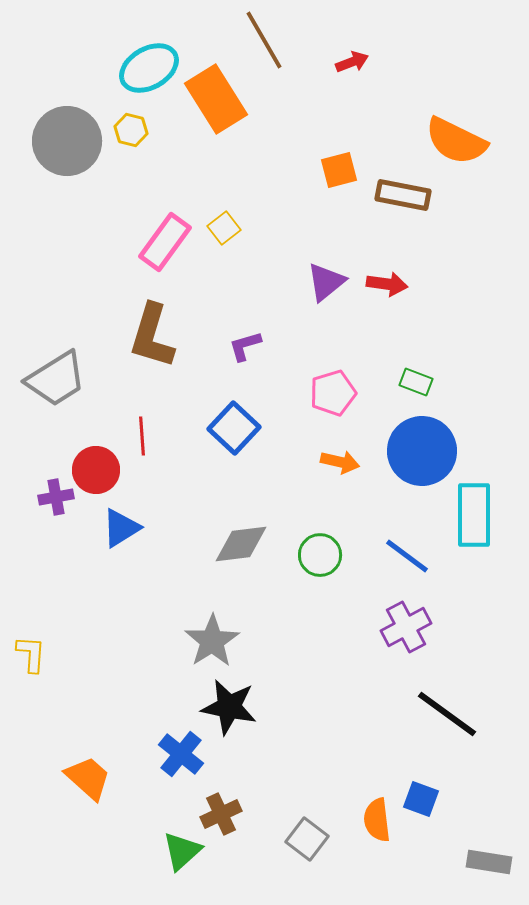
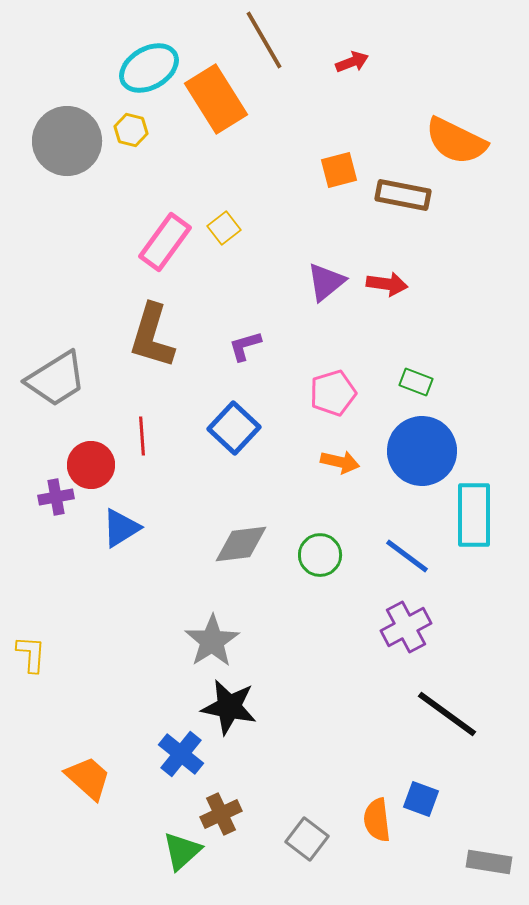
red circle at (96, 470): moved 5 px left, 5 px up
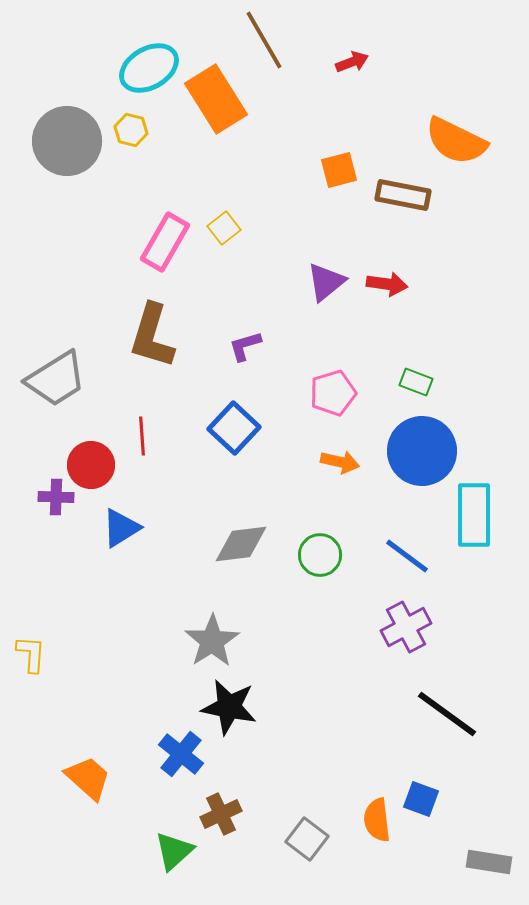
pink rectangle at (165, 242): rotated 6 degrees counterclockwise
purple cross at (56, 497): rotated 12 degrees clockwise
green triangle at (182, 851): moved 8 px left
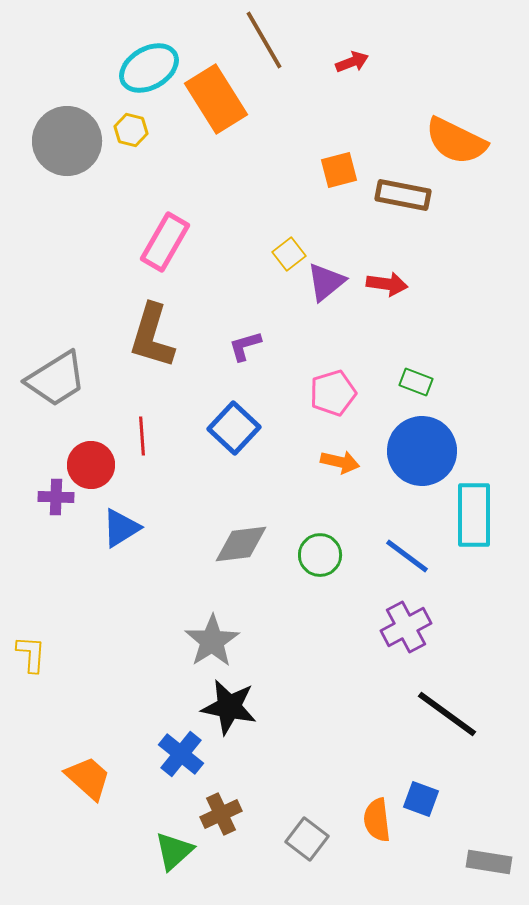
yellow square at (224, 228): moved 65 px right, 26 px down
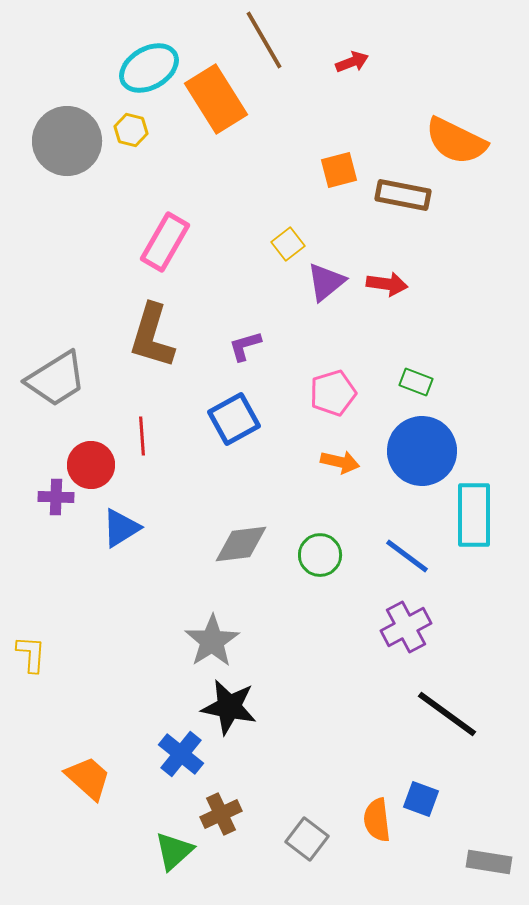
yellow square at (289, 254): moved 1 px left, 10 px up
blue square at (234, 428): moved 9 px up; rotated 18 degrees clockwise
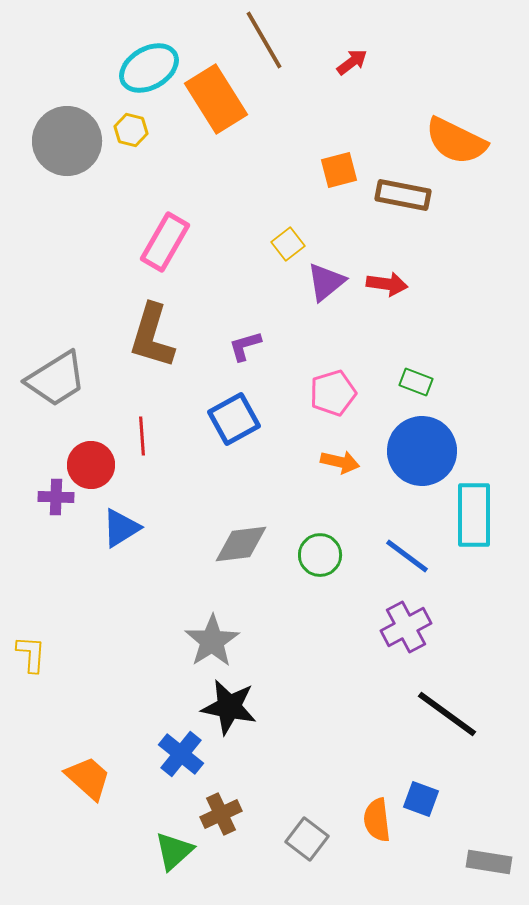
red arrow at (352, 62): rotated 16 degrees counterclockwise
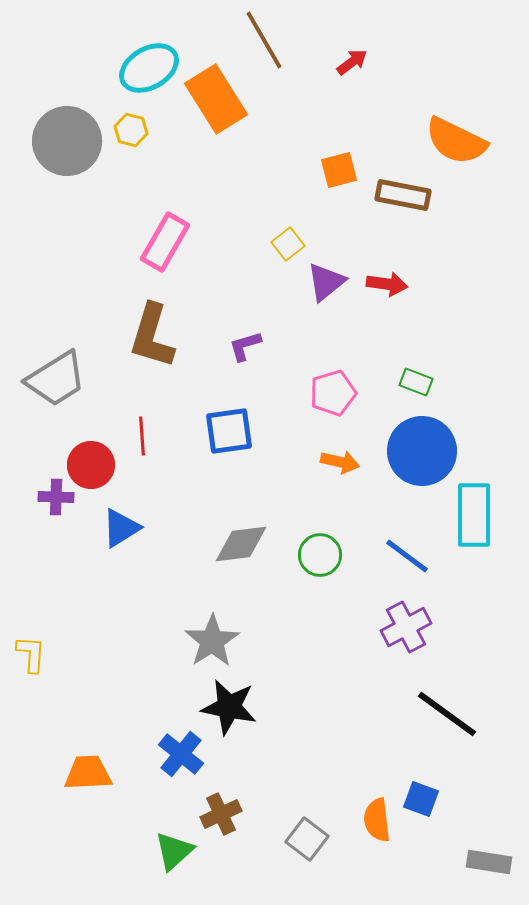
blue square at (234, 419): moved 5 px left, 12 px down; rotated 21 degrees clockwise
orange trapezoid at (88, 778): moved 5 px up; rotated 45 degrees counterclockwise
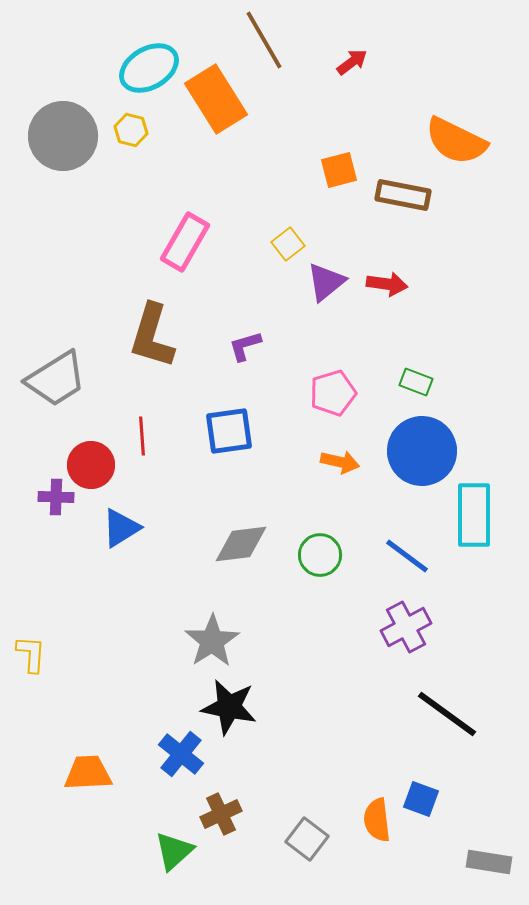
gray circle at (67, 141): moved 4 px left, 5 px up
pink rectangle at (165, 242): moved 20 px right
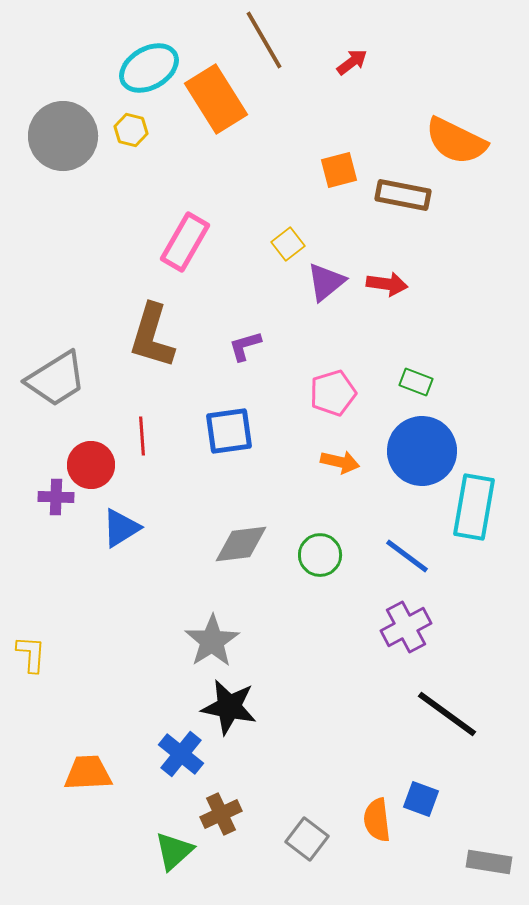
cyan rectangle at (474, 515): moved 8 px up; rotated 10 degrees clockwise
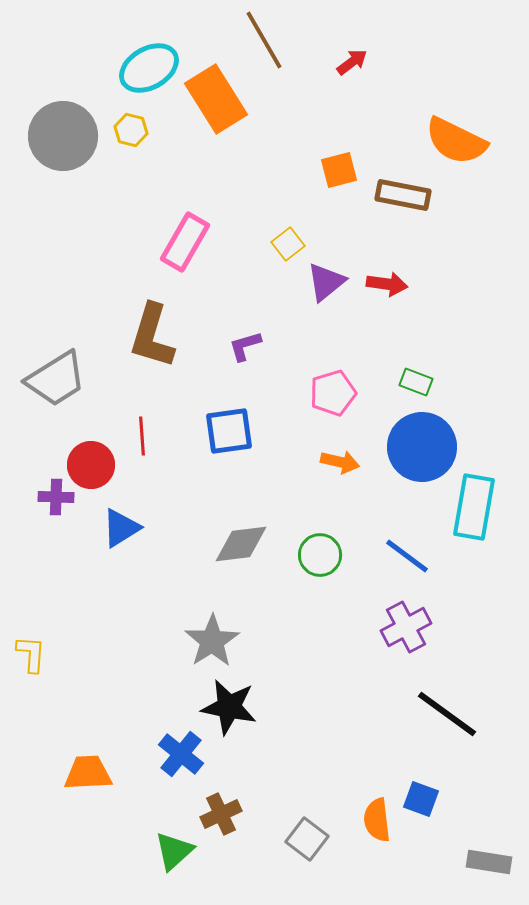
blue circle at (422, 451): moved 4 px up
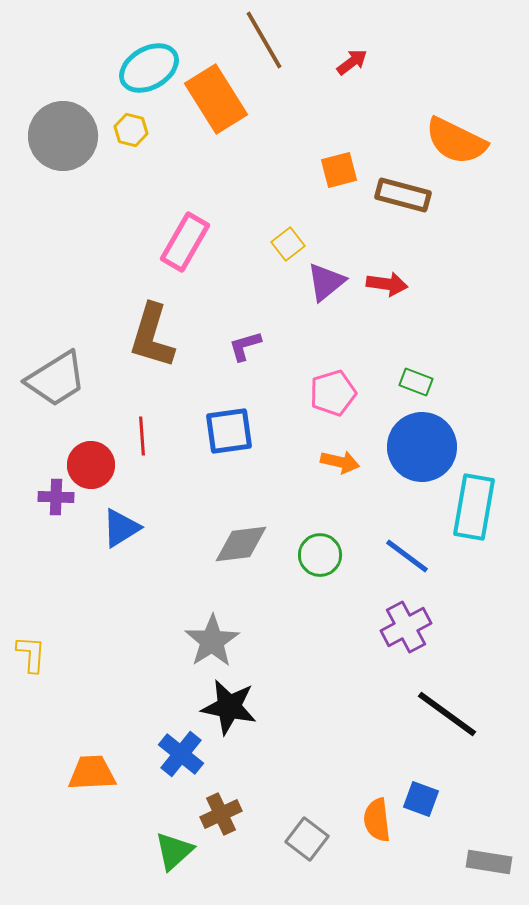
brown rectangle at (403, 195): rotated 4 degrees clockwise
orange trapezoid at (88, 773): moved 4 px right
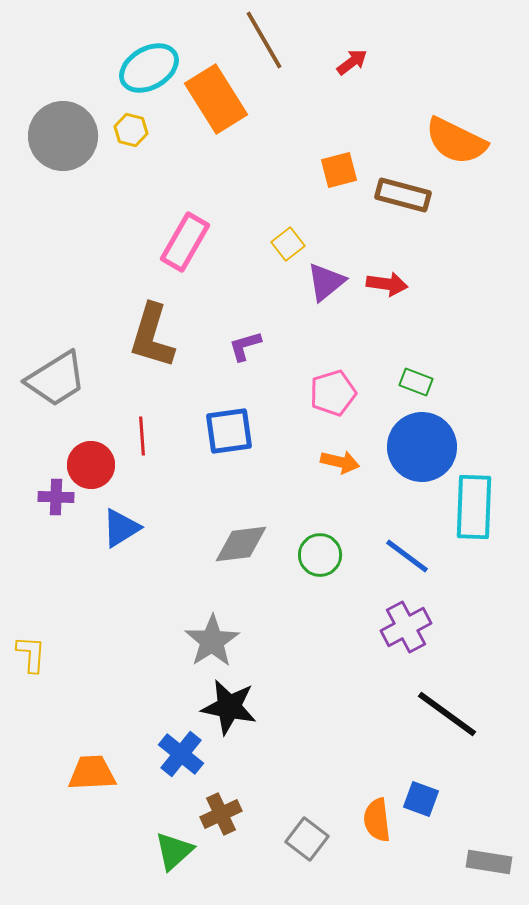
cyan rectangle at (474, 507): rotated 8 degrees counterclockwise
